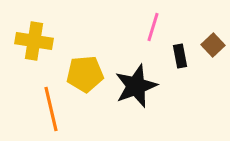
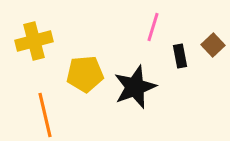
yellow cross: rotated 24 degrees counterclockwise
black star: moved 1 px left, 1 px down
orange line: moved 6 px left, 6 px down
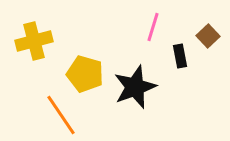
brown square: moved 5 px left, 9 px up
yellow pentagon: rotated 21 degrees clockwise
orange line: moved 16 px right; rotated 21 degrees counterclockwise
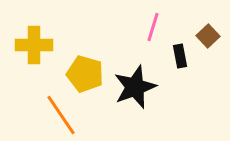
yellow cross: moved 4 px down; rotated 15 degrees clockwise
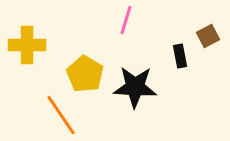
pink line: moved 27 px left, 7 px up
brown square: rotated 15 degrees clockwise
yellow cross: moved 7 px left
yellow pentagon: rotated 15 degrees clockwise
black star: rotated 24 degrees clockwise
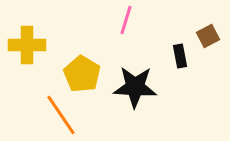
yellow pentagon: moved 3 px left
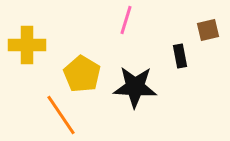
brown square: moved 6 px up; rotated 15 degrees clockwise
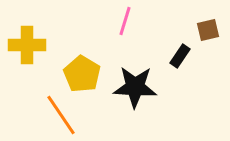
pink line: moved 1 px left, 1 px down
black rectangle: rotated 45 degrees clockwise
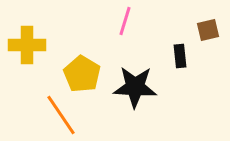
black rectangle: rotated 40 degrees counterclockwise
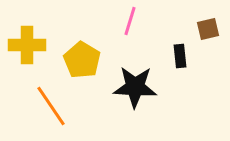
pink line: moved 5 px right
brown square: moved 1 px up
yellow pentagon: moved 14 px up
orange line: moved 10 px left, 9 px up
